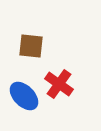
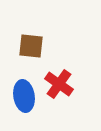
blue ellipse: rotated 36 degrees clockwise
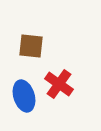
blue ellipse: rotated 8 degrees counterclockwise
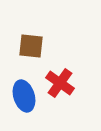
red cross: moved 1 px right, 1 px up
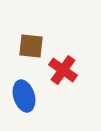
red cross: moved 3 px right, 13 px up
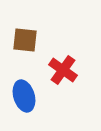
brown square: moved 6 px left, 6 px up
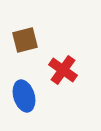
brown square: rotated 20 degrees counterclockwise
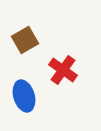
brown square: rotated 16 degrees counterclockwise
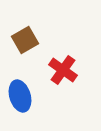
blue ellipse: moved 4 px left
